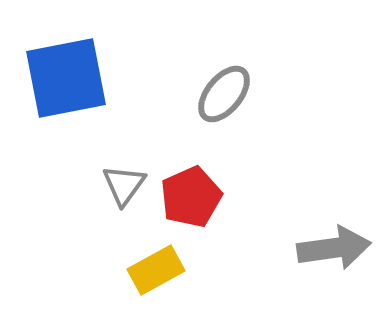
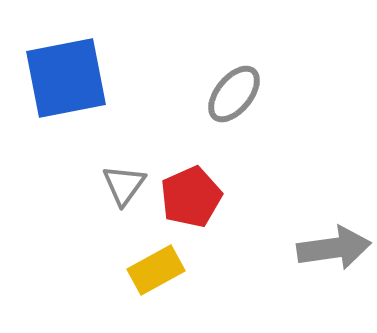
gray ellipse: moved 10 px right
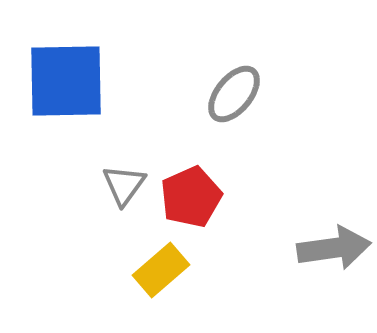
blue square: moved 3 px down; rotated 10 degrees clockwise
yellow rectangle: moved 5 px right; rotated 12 degrees counterclockwise
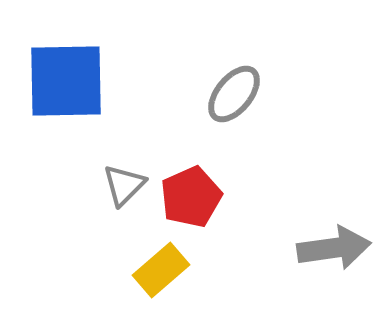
gray triangle: rotated 9 degrees clockwise
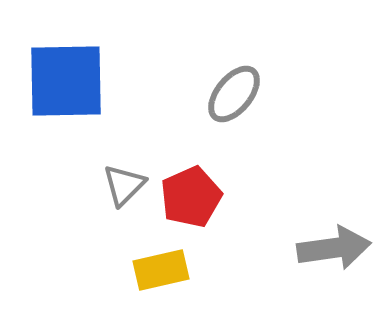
yellow rectangle: rotated 28 degrees clockwise
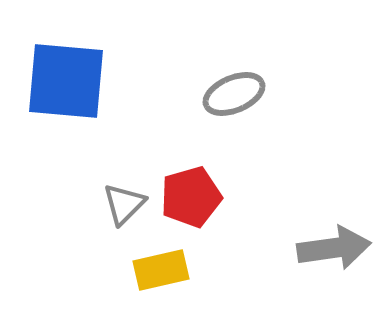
blue square: rotated 6 degrees clockwise
gray ellipse: rotated 28 degrees clockwise
gray triangle: moved 19 px down
red pentagon: rotated 8 degrees clockwise
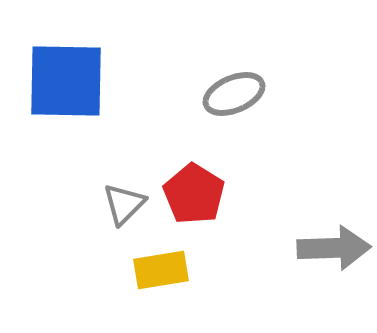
blue square: rotated 4 degrees counterclockwise
red pentagon: moved 3 px right, 3 px up; rotated 24 degrees counterclockwise
gray arrow: rotated 6 degrees clockwise
yellow rectangle: rotated 4 degrees clockwise
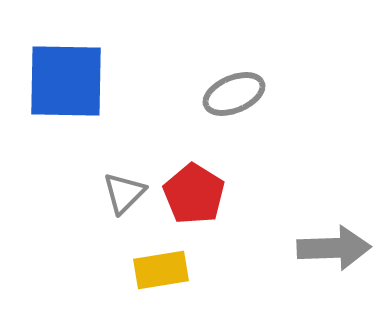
gray triangle: moved 11 px up
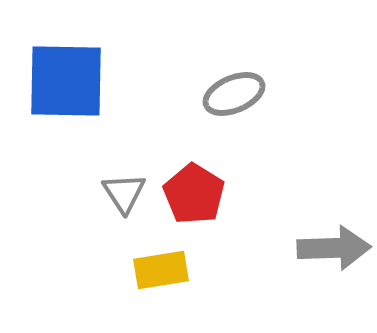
gray triangle: rotated 18 degrees counterclockwise
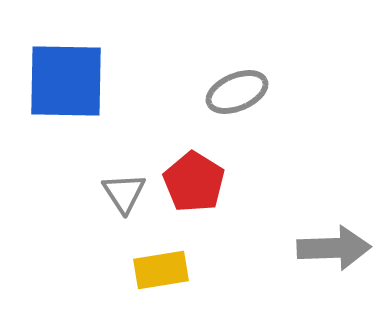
gray ellipse: moved 3 px right, 2 px up
red pentagon: moved 12 px up
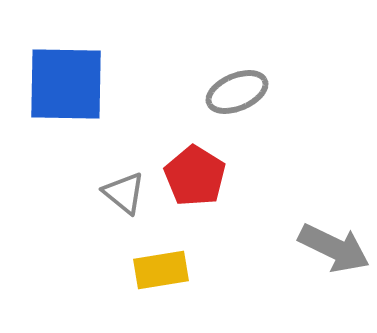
blue square: moved 3 px down
red pentagon: moved 1 px right, 6 px up
gray triangle: rotated 18 degrees counterclockwise
gray arrow: rotated 28 degrees clockwise
